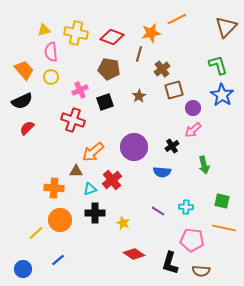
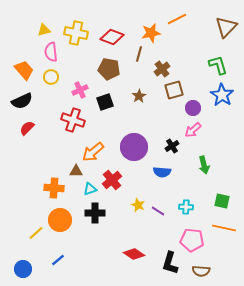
yellow star at (123, 223): moved 15 px right, 18 px up
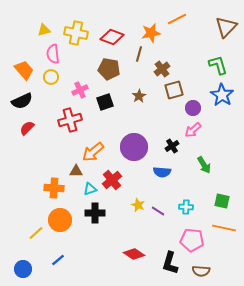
pink semicircle at (51, 52): moved 2 px right, 2 px down
red cross at (73, 120): moved 3 px left; rotated 35 degrees counterclockwise
green arrow at (204, 165): rotated 18 degrees counterclockwise
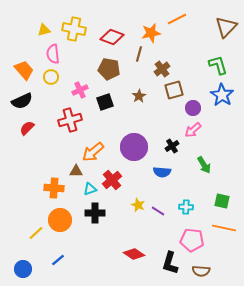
yellow cross at (76, 33): moved 2 px left, 4 px up
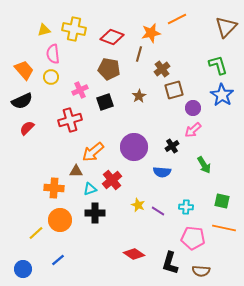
pink pentagon at (192, 240): moved 1 px right, 2 px up
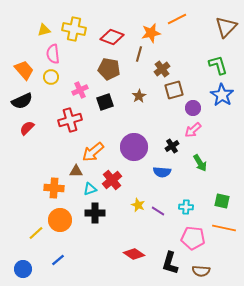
green arrow at (204, 165): moved 4 px left, 2 px up
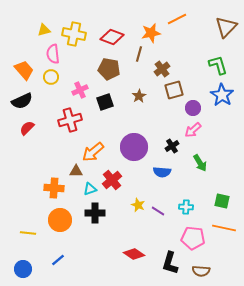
yellow cross at (74, 29): moved 5 px down
yellow line at (36, 233): moved 8 px left; rotated 49 degrees clockwise
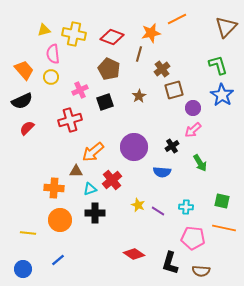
brown pentagon at (109, 69): rotated 15 degrees clockwise
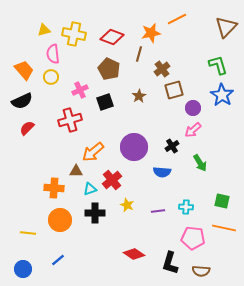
yellow star at (138, 205): moved 11 px left
purple line at (158, 211): rotated 40 degrees counterclockwise
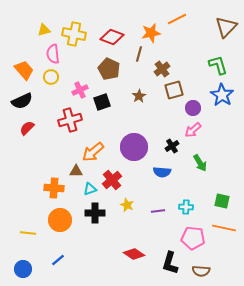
black square at (105, 102): moved 3 px left
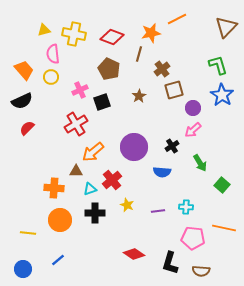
red cross at (70, 120): moved 6 px right, 4 px down; rotated 15 degrees counterclockwise
green square at (222, 201): moved 16 px up; rotated 28 degrees clockwise
